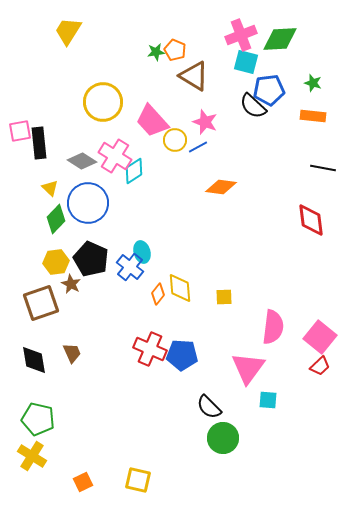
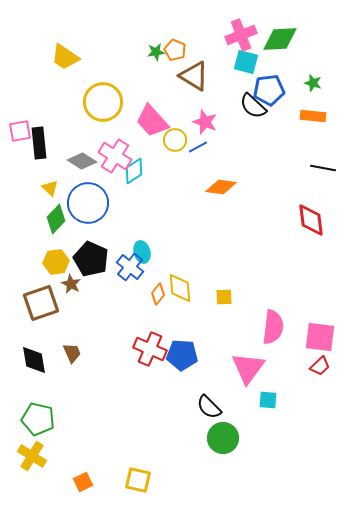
yellow trapezoid at (68, 31): moved 3 px left, 26 px down; rotated 88 degrees counterclockwise
pink square at (320, 337): rotated 32 degrees counterclockwise
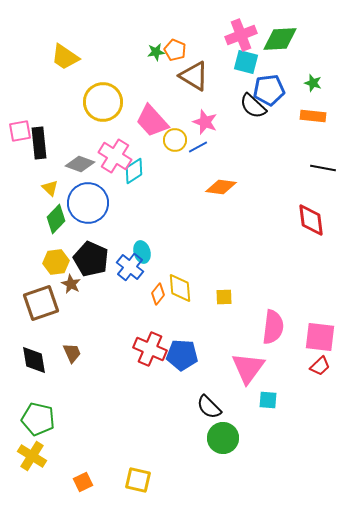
gray diamond at (82, 161): moved 2 px left, 3 px down; rotated 12 degrees counterclockwise
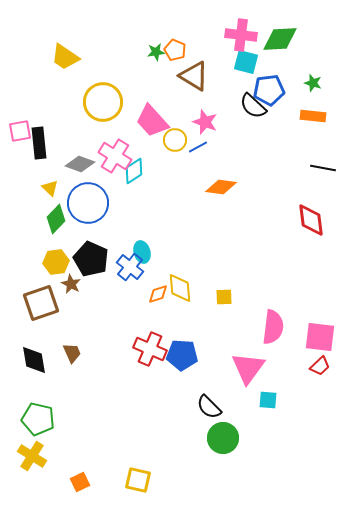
pink cross at (241, 35): rotated 28 degrees clockwise
orange diamond at (158, 294): rotated 35 degrees clockwise
orange square at (83, 482): moved 3 px left
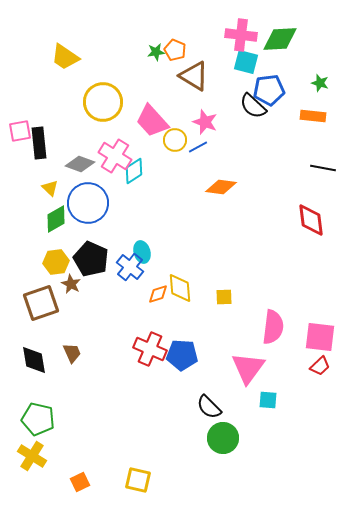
green star at (313, 83): moved 7 px right
green diamond at (56, 219): rotated 16 degrees clockwise
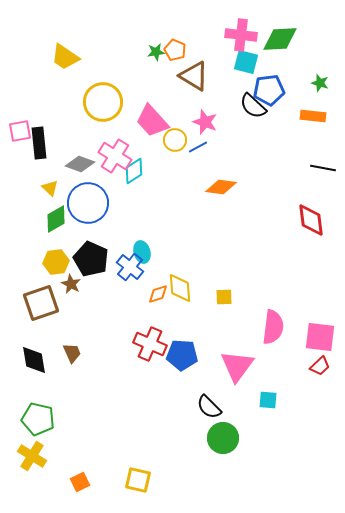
red cross at (150, 349): moved 5 px up
pink triangle at (248, 368): moved 11 px left, 2 px up
